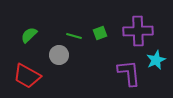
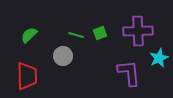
green line: moved 2 px right, 1 px up
gray circle: moved 4 px right, 1 px down
cyan star: moved 3 px right, 2 px up
red trapezoid: rotated 120 degrees counterclockwise
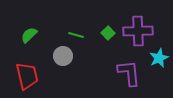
green square: moved 8 px right; rotated 24 degrees counterclockwise
red trapezoid: rotated 12 degrees counterclockwise
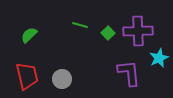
green line: moved 4 px right, 10 px up
gray circle: moved 1 px left, 23 px down
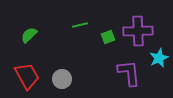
green line: rotated 28 degrees counterclockwise
green square: moved 4 px down; rotated 24 degrees clockwise
red trapezoid: rotated 16 degrees counterclockwise
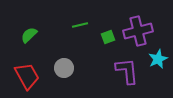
purple cross: rotated 12 degrees counterclockwise
cyan star: moved 1 px left, 1 px down
purple L-shape: moved 2 px left, 2 px up
gray circle: moved 2 px right, 11 px up
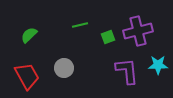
cyan star: moved 6 px down; rotated 24 degrees clockwise
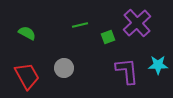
purple cross: moved 1 px left, 8 px up; rotated 28 degrees counterclockwise
green semicircle: moved 2 px left, 2 px up; rotated 72 degrees clockwise
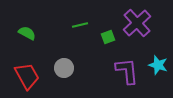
cyan star: rotated 18 degrees clockwise
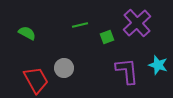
green square: moved 1 px left
red trapezoid: moved 9 px right, 4 px down
